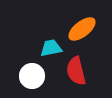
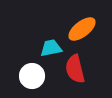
red semicircle: moved 1 px left, 2 px up
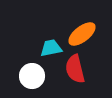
orange ellipse: moved 5 px down
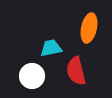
orange ellipse: moved 7 px right, 6 px up; rotated 40 degrees counterclockwise
red semicircle: moved 1 px right, 2 px down
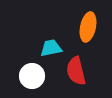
orange ellipse: moved 1 px left, 1 px up
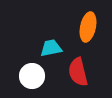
red semicircle: moved 2 px right, 1 px down
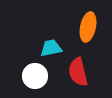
white circle: moved 3 px right
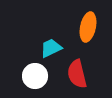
cyan trapezoid: rotated 15 degrees counterclockwise
red semicircle: moved 1 px left, 2 px down
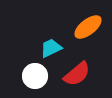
orange ellipse: rotated 40 degrees clockwise
red semicircle: rotated 116 degrees counterclockwise
